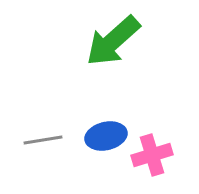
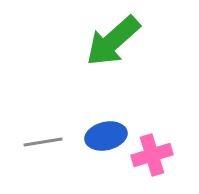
gray line: moved 2 px down
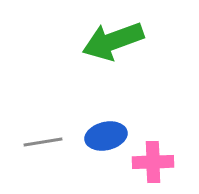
green arrow: rotated 22 degrees clockwise
pink cross: moved 1 px right, 7 px down; rotated 15 degrees clockwise
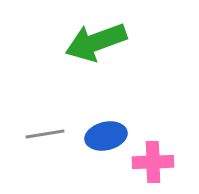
green arrow: moved 17 px left, 1 px down
gray line: moved 2 px right, 8 px up
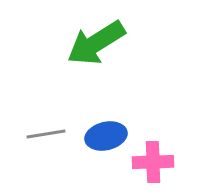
green arrow: moved 1 px down; rotated 12 degrees counterclockwise
gray line: moved 1 px right
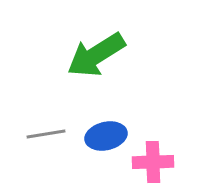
green arrow: moved 12 px down
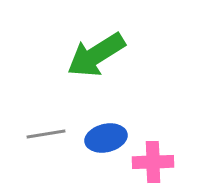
blue ellipse: moved 2 px down
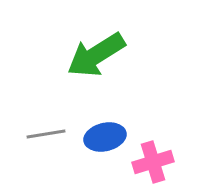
blue ellipse: moved 1 px left, 1 px up
pink cross: rotated 15 degrees counterclockwise
